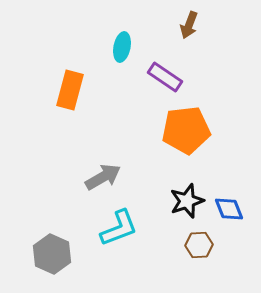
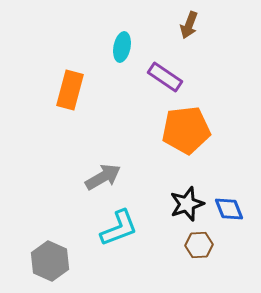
black star: moved 3 px down
gray hexagon: moved 2 px left, 7 px down
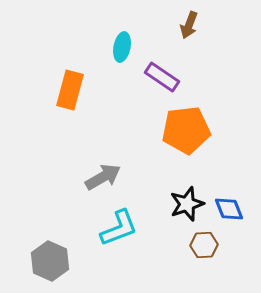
purple rectangle: moved 3 px left
brown hexagon: moved 5 px right
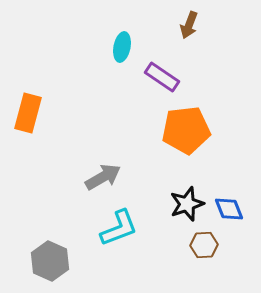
orange rectangle: moved 42 px left, 23 px down
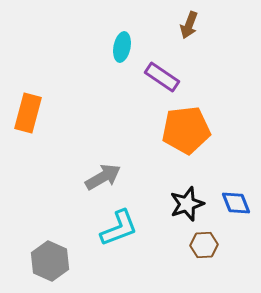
blue diamond: moved 7 px right, 6 px up
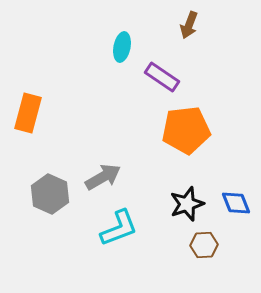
gray hexagon: moved 67 px up
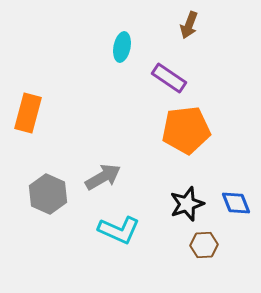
purple rectangle: moved 7 px right, 1 px down
gray hexagon: moved 2 px left
cyan L-shape: moved 2 px down; rotated 45 degrees clockwise
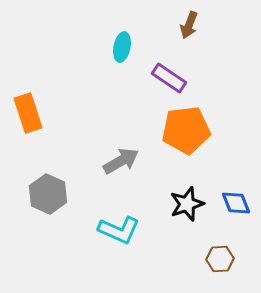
orange rectangle: rotated 33 degrees counterclockwise
gray arrow: moved 18 px right, 16 px up
brown hexagon: moved 16 px right, 14 px down
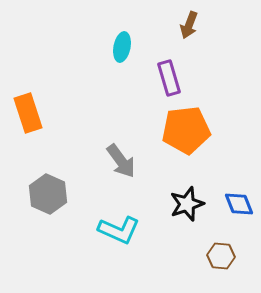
purple rectangle: rotated 40 degrees clockwise
gray arrow: rotated 84 degrees clockwise
blue diamond: moved 3 px right, 1 px down
brown hexagon: moved 1 px right, 3 px up; rotated 8 degrees clockwise
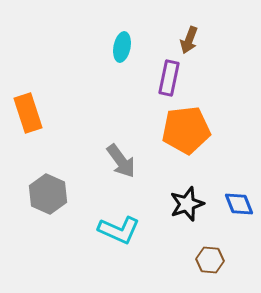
brown arrow: moved 15 px down
purple rectangle: rotated 28 degrees clockwise
brown hexagon: moved 11 px left, 4 px down
